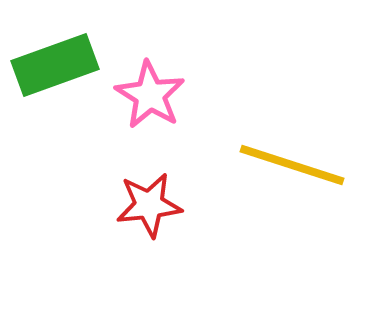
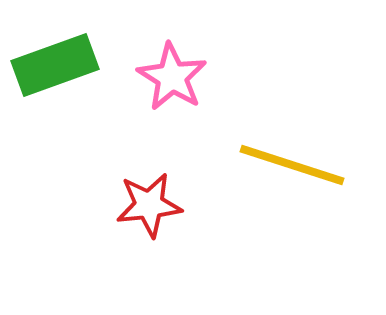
pink star: moved 22 px right, 18 px up
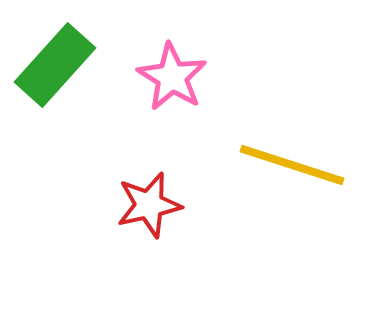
green rectangle: rotated 28 degrees counterclockwise
red star: rotated 6 degrees counterclockwise
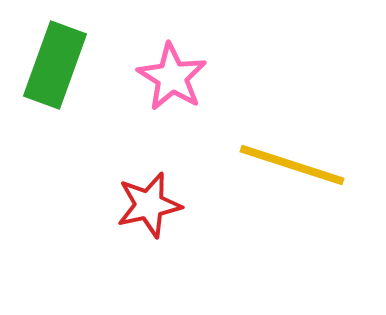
green rectangle: rotated 22 degrees counterclockwise
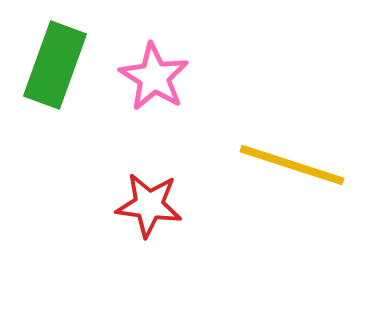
pink star: moved 18 px left
red star: rotated 20 degrees clockwise
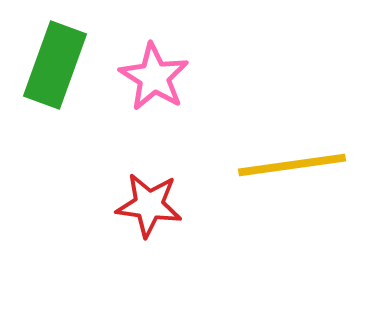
yellow line: rotated 26 degrees counterclockwise
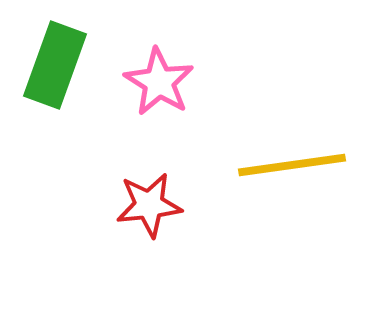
pink star: moved 5 px right, 5 px down
red star: rotated 14 degrees counterclockwise
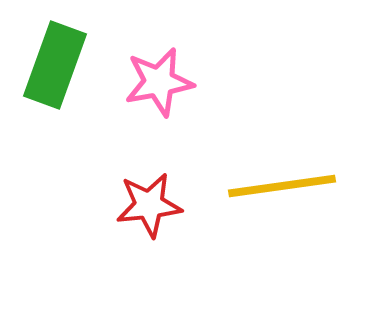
pink star: rotated 30 degrees clockwise
yellow line: moved 10 px left, 21 px down
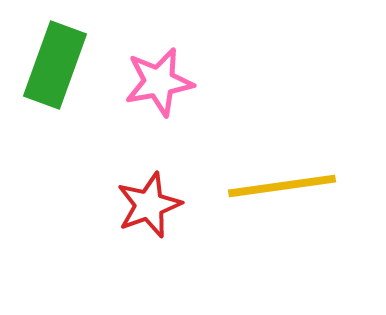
red star: rotated 14 degrees counterclockwise
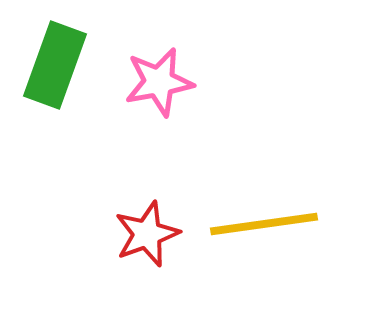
yellow line: moved 18 px left, 38 px down
red star: moved 2 px left, 29 px down
